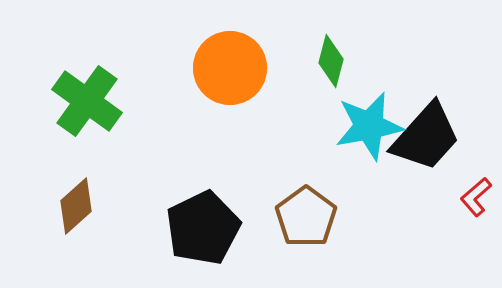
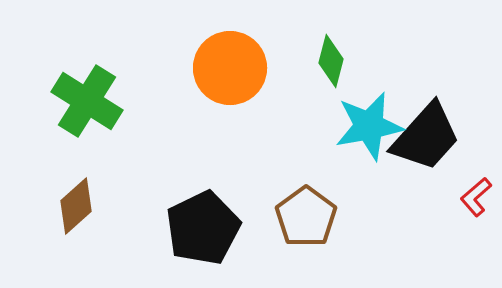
green cross: rotated 4 degrees counterclockwise
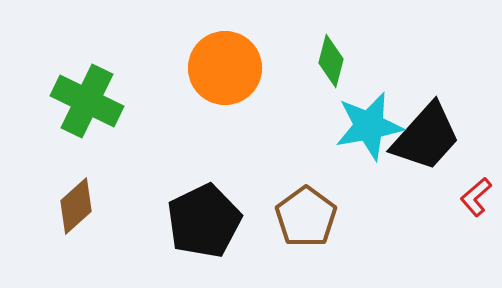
orange circle: moved 5 px left
green cross: rotated 6 degrees counterclockwise
black pentagon: moved 1 px right, 7 px up
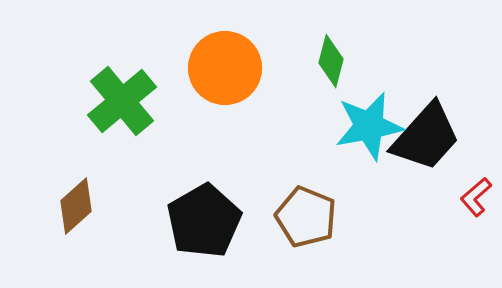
green cross: moved 35 px right; rotated 24 degrees clockwise
brown pentagon: rotated 14 degrees counterclockwise
black pentagon: rotated 4 degrees counterclockwise
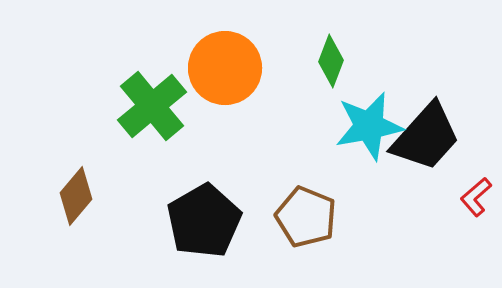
green diamond: rotated 6 degrees clockwise
green cross: moved 30 px right, 5 px down
brown diamond: moved 10 px up; rotated 8 degrees counterclockwise
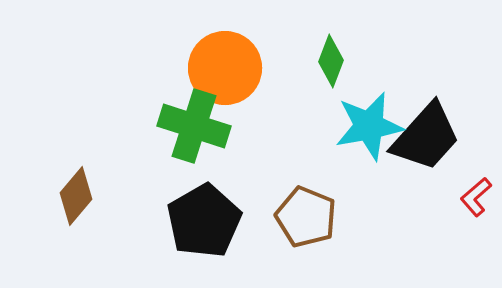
green cross: moved 42 px right, 20 px down; rotated 32 degrees counterclockwise
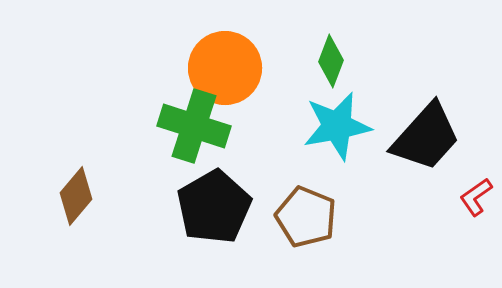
cyan star: moved 32 px left
red L-shape: rotated 6 degrees clockwise
black pentagon: moved 10 px right, 14 px up
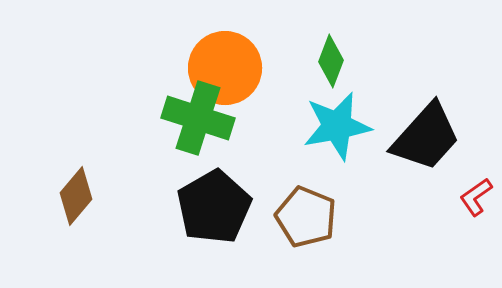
green cross: moved 4 px right, 8 px up
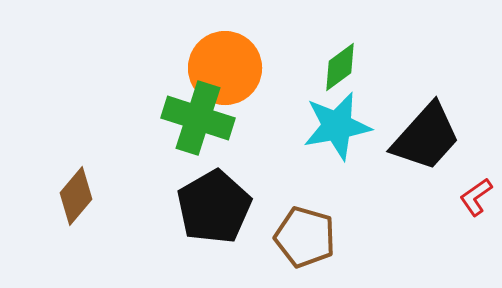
green diamond: moved 9 px right, 6 px down; rotated 33 degrees clockwise
brown pentagon: moved 1 px left, 20 px down; rotated 6 degrees counterclockwise
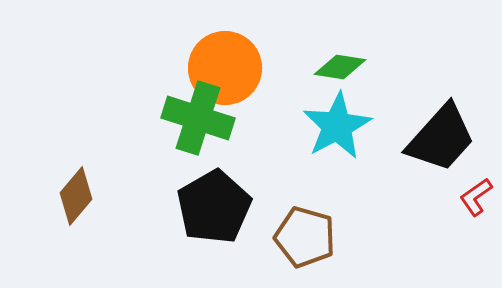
green diamond: rotated 45 degrees clockwise
cyan star: rotated 18 degrees counterclockwise
black trapezoid: moved 15 px right, 1 px down
